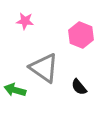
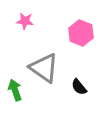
pink hexagon: moved 2 px up
green arrow: rotated 55 degrees clockwise
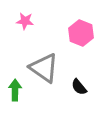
green arrow: rotated 20 degrees clockwise
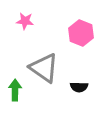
black semicircle: rotated 48 degrees counterclockwise
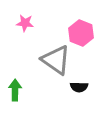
pink star: moved 2 px down
gray triangle: moved 12 px right, 8 px up
